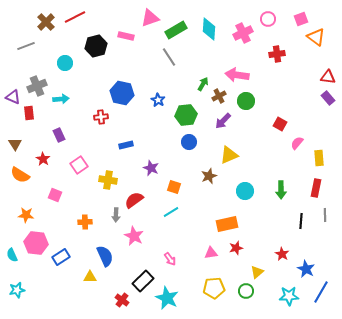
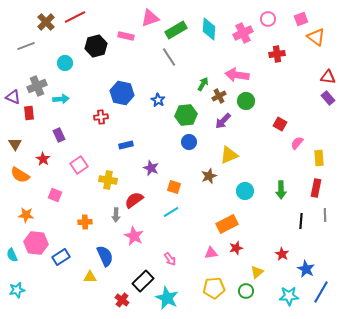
orange rectangle at (227, 224): rotated 15 degrees counterclockwise
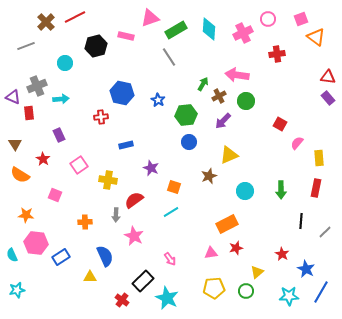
gray line at (325, 215): moved 17 px down; rotated 48 degrees clockwise
